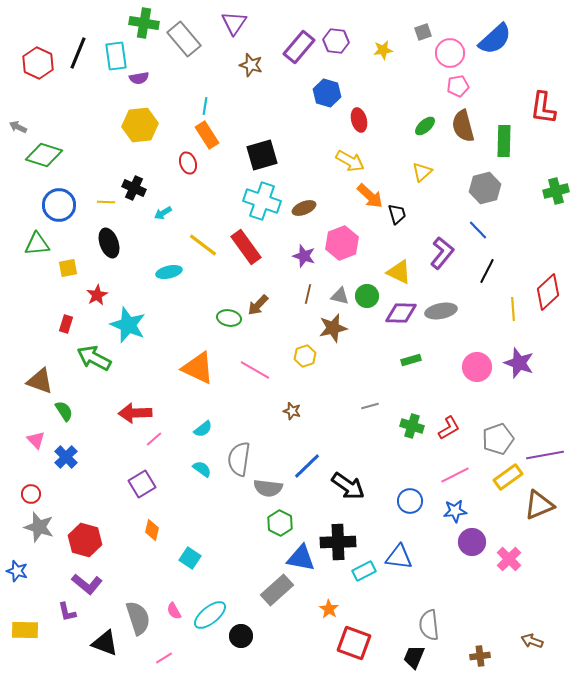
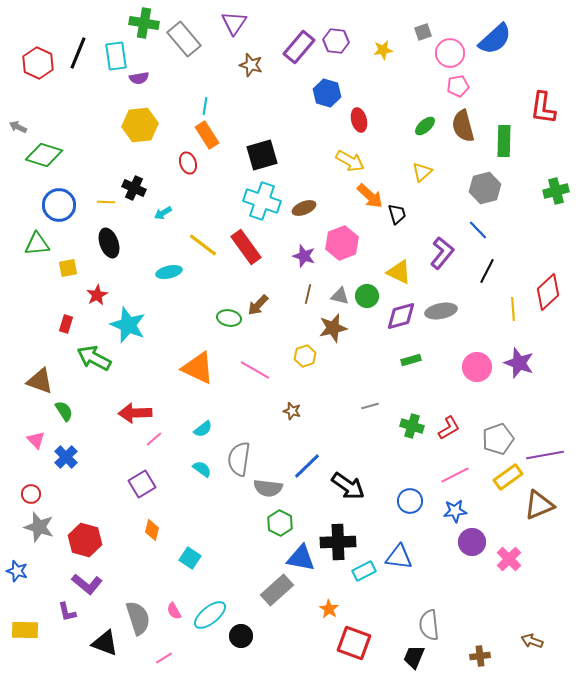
purple diamond at (401, 313): moved 3 px down; rotated 16 degrees counterclockwise
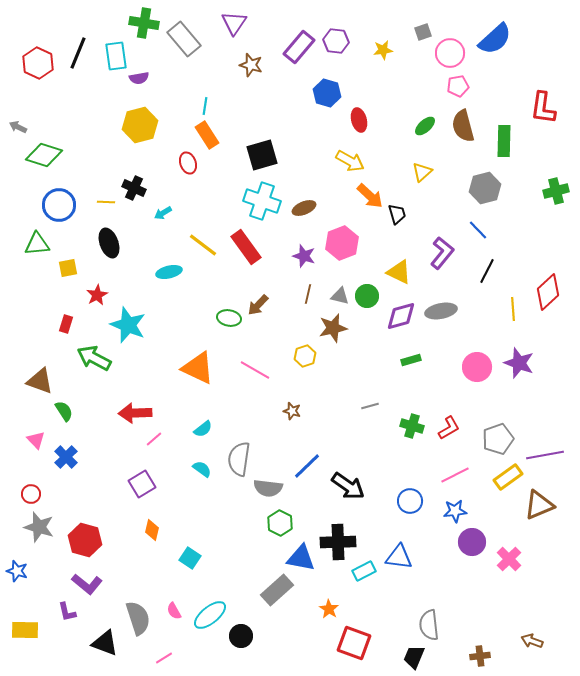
yellow hexagon at (140, 125): rotated 8 degrees counterclockwise
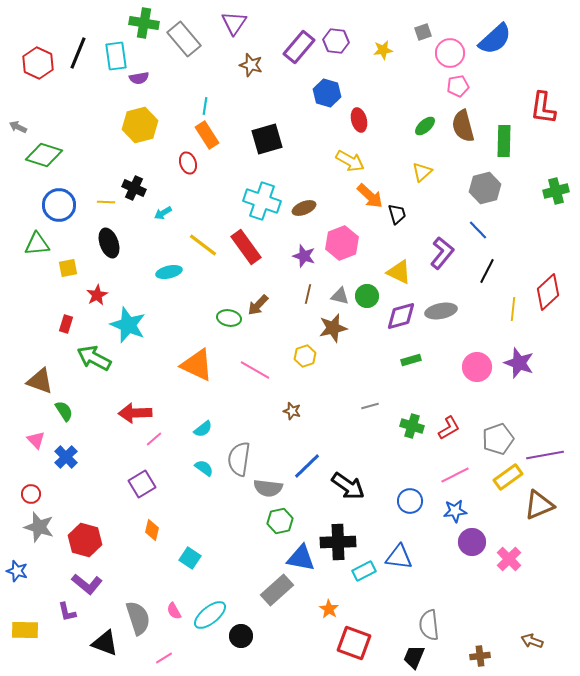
black square at (262, 155): moved 5 px right, 16 px up
yellow line at (513, 309): rotated 10 degrees clockwise
orange triangle at (198, 368): moved 1 px left, 3 px up
cyan semicircle at (202, 469): moved 2 px right, 1 px up
green hexagon at (280, 523): moved 2 px up; rotated 20 degrees clockwise
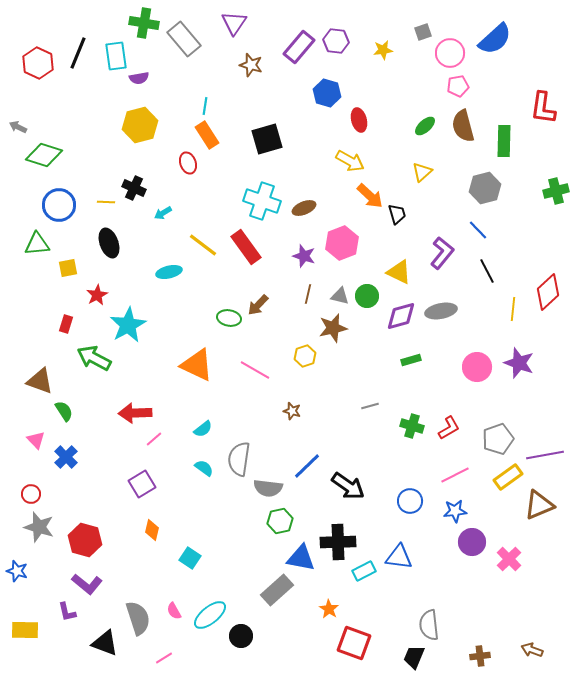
black line at (487, 271): rotated 55 degrees counterclockwise
cyan star at (128, 325): rotated 21 degrees clockwise
brown arrow at (532, 641): moved 9 px down
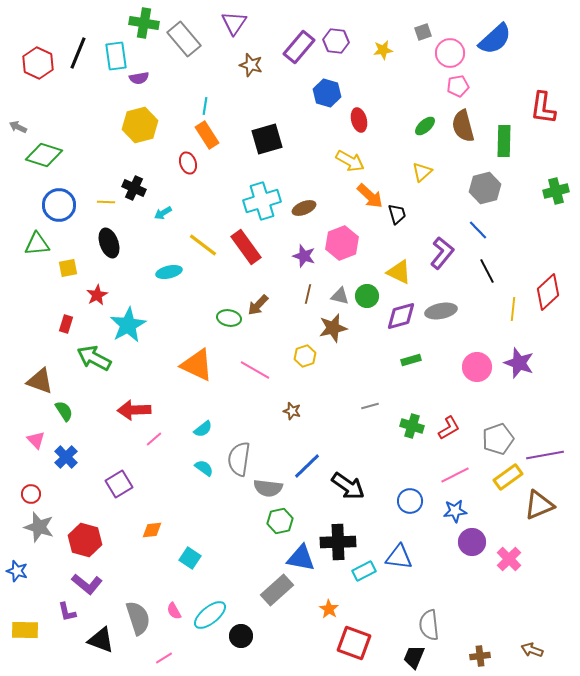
cyan cross at (262, 201): rotated 36 degrees counterclockwise
red arrow at (135, 413): moved 1 px left, 3 px up
purple square at (142, 484): moved 23 px left
orange diamond at (152, 530): rotated 70 degrees clockwise
black triangle at (105, 643): moved 4 px left, 3 px up
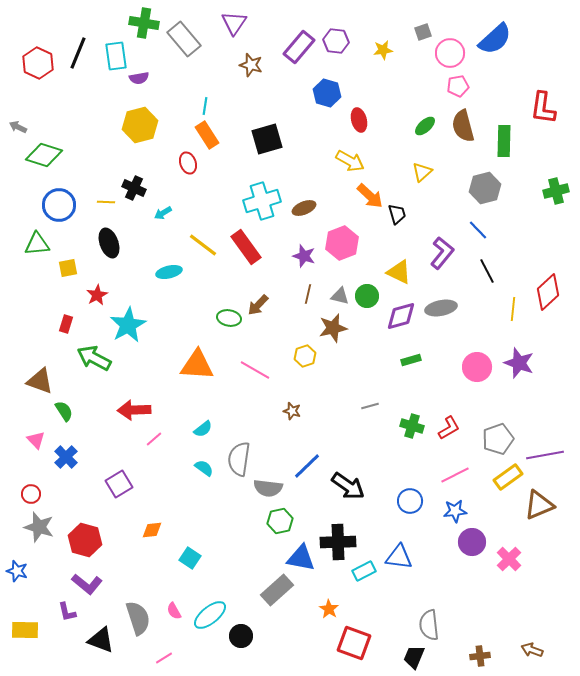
gray ellipse at (441, 311): moved 3 px up
orange triangle at (197, 365): rotated 21 degrees counterclockwise
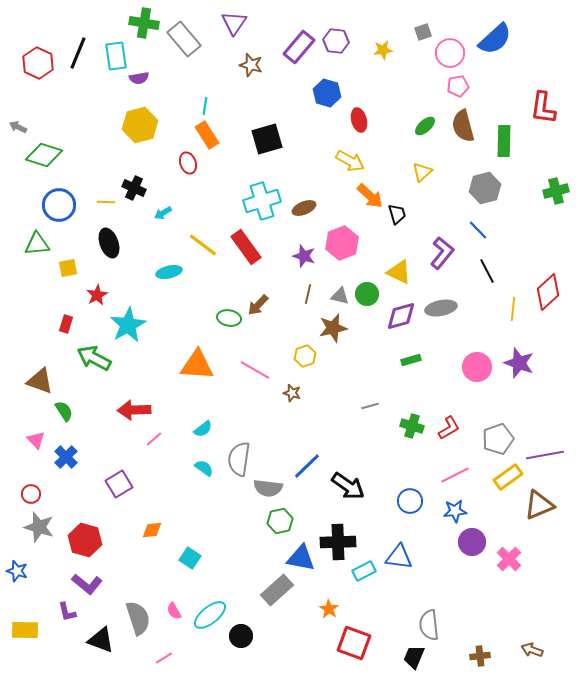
green circle at (367, 296): moved 2 px up
brown star at (292, 411): moved 18 px up
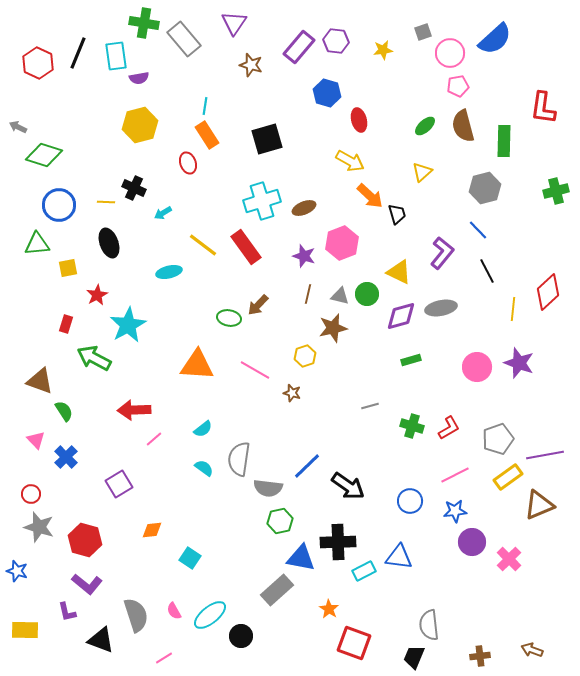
gray semicircle at (138, 618): moved 2 px left, 3 px up
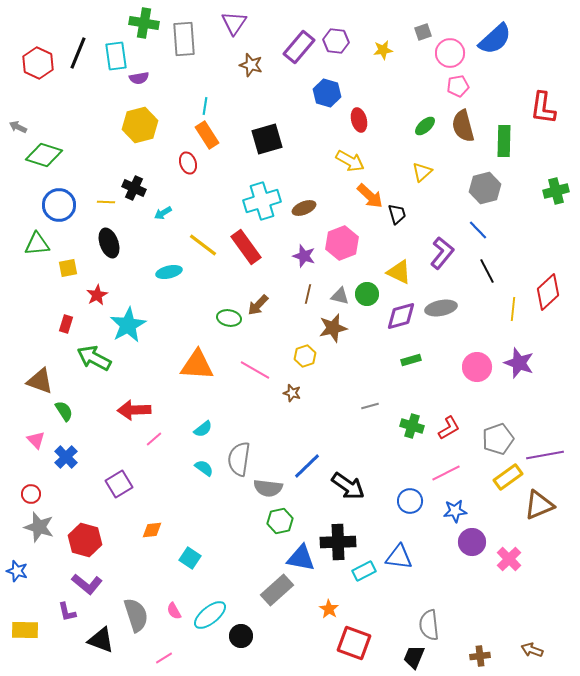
gray rectangle at (184, 39): rotated 36 degrees clockwise
pink line at (455, 475): moved 9 px left, 2 px up
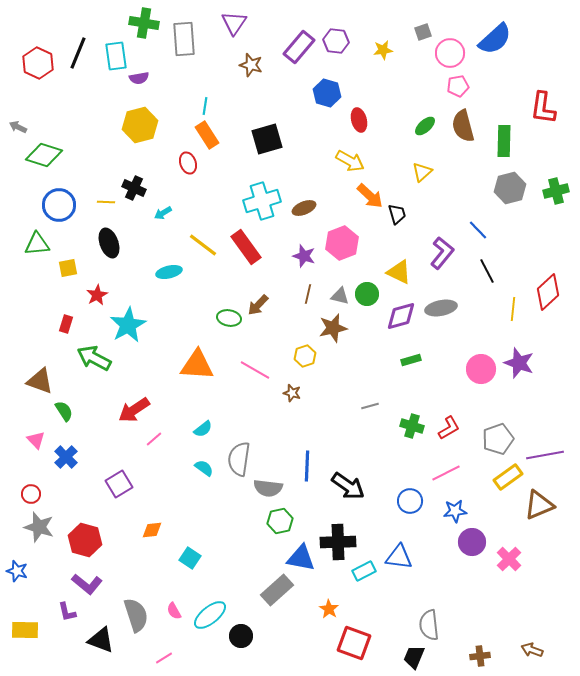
gray hexagon at (485, 188): moved 25 px right
pink circle at (477, 367): moved 4 px right, 2 px down
red arrow at (134, 410): rotated 32 degrees counterclockwise
blue line at (307, 466): rotated 44 degrees counterclockwise
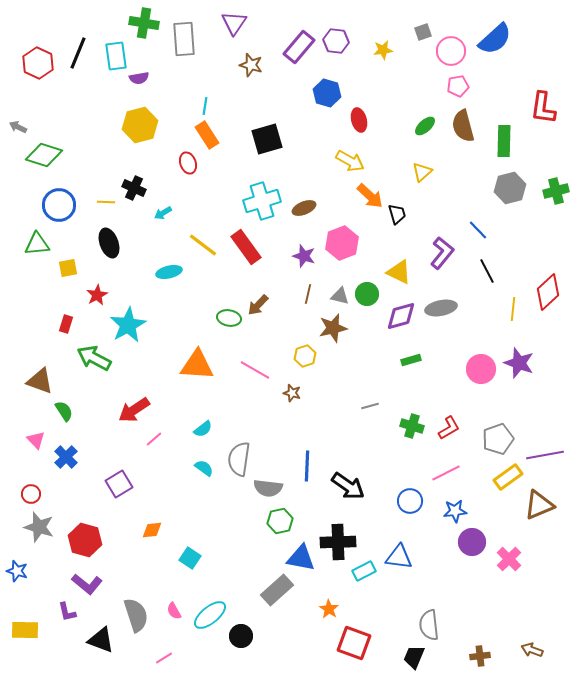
pink circle at (450, 53): moved 1 px right, 2 px up
